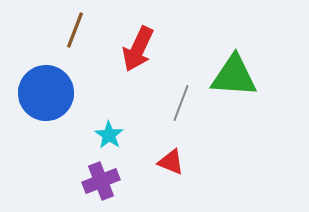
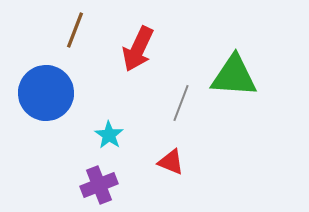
purple cross: moved 2 px left, 4 px down
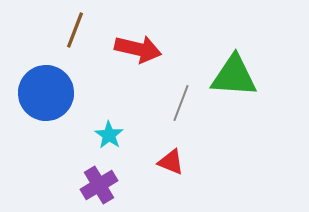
red arrow: rotated 102 degrees counterclockwise
purple cross: rotated 9 degrees counterclockwise
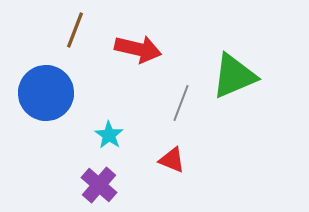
green triangle: rotated 27 degrees counterclockwise
red triangle: moved 1 px right, 2 px up
purple cross: rotated 18 degrees counterclockwise
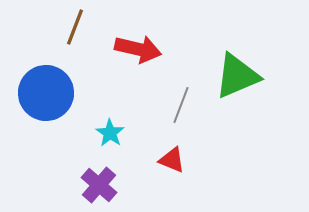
brown line: moved 3 px up
green triangle: moved 3 px right
gray line: moved 2 px down
cyan star: moved 1 px right, 2 px up
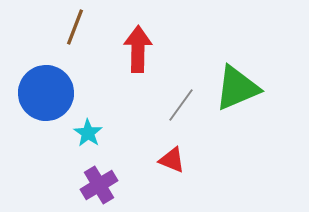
red arrow: rotated 102 degrees counterclockwise
green triangle: moved 12 px down
gray line: rotated 15 degrees clockwise
cyan star: moved 22 px left
purple cross: rotated 18 degrees clockwise
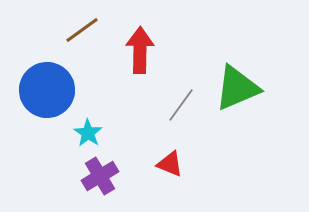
brown line: moved 7 px right, 3 px down; rotated 33 degrees clockwise
red arrow: moved 2 px right, 1 px down
blue circle: moved 1 px right, 3 px up
red triangle: moved 2 px left, 4 px down
purple cross: moved 1 px right, 9 px up
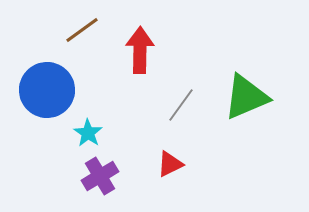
green triangle: moved 9 px right, 9 px down
red triangle: rotated 48 degrees counterclockwise
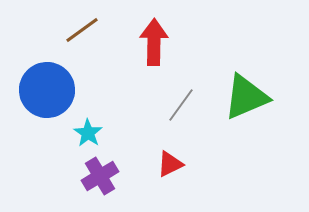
red arrow: moved 14 px right, 8 px up
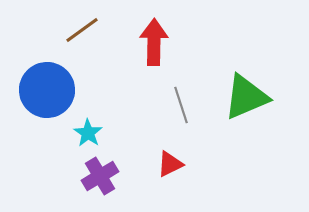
gray line: rotated 54 degrees counterclockwise
